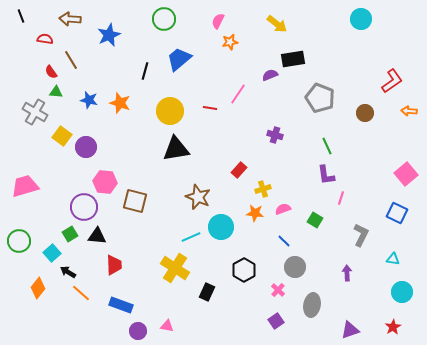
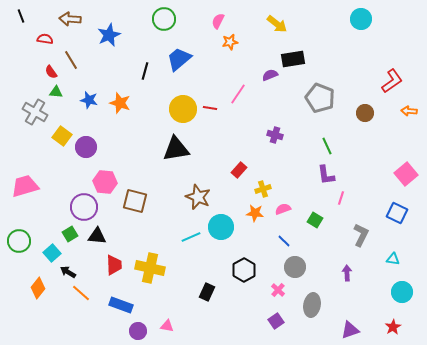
yellow circle at (170, 111): moved 13 px right, 2 px up
yellow cross at (175, 268): moved 25 px left; rotated 20 degrees counterclockwise
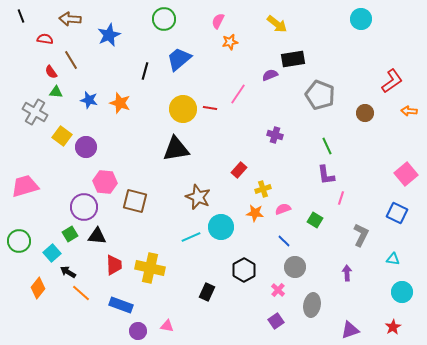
gray pentagon at (320, 98): moved 3 px up
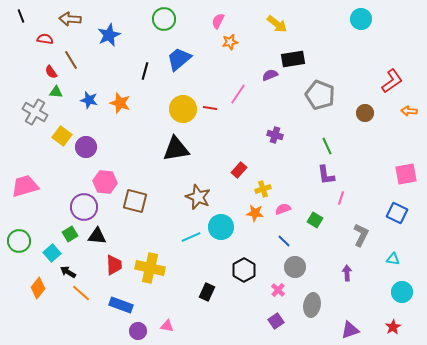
pink square at (406, 174): rotated 30 degrees clockwise
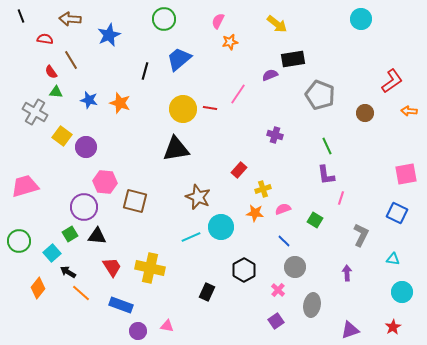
red trapezoid at (114, 265): moved 2 px left, 2 px down; rotated 30 degrees counterclockwise
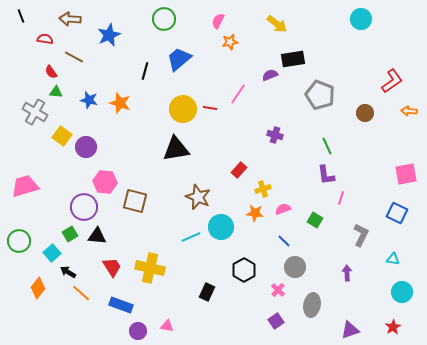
brown line at (71, 60): moved 3 px right, 3 px up; rotated 30 degrees counterclockwise
